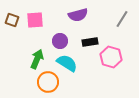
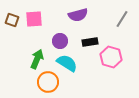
pink square: moved 1 px left, 1 px up
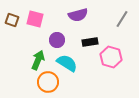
pink square: moved 1 px right; rotated 18 degrees clockwise
purple circle: moved 3 px left, 1 px up
green arrow: moved 1 px right, 1 px down
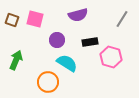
green arrow: moved 22 px left
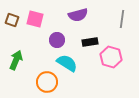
gray line: rotated 24 degrees counterclockwise
orange circle: moved 1 px left
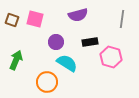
purple circle: moved 1 px left, 2 px down
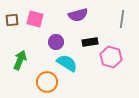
brown square: rotated 24 degrees counterclockwise
green arrow: moved 4 px right
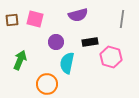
cyan semicircle: rotated 110 degrees counterclockwise
orange circle: moved 2 px down
